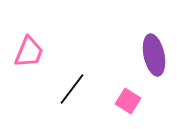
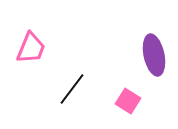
pink trapezoid: moved 2 px right, 4 px up
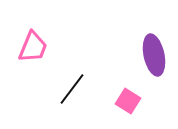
pink trapezoid: moved 2 px right, 1 px up
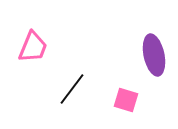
pink square: moved 2 px left, 1 px up; rotated 15 degrees counterclockwise
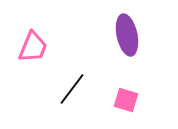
purple ellipse: moved 27 px left, 20 px up
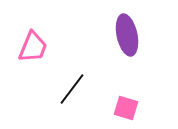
pink square: moved 8 px down
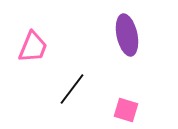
pink square: moved 2 px down
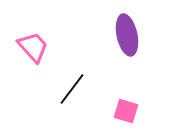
pink trapezoid: rotated 64 degrees counterclockwise
pink square: moved 1 px down
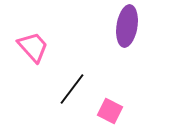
purple ellipse: moved 9 px up; rotated 21 degrees clockwise
pink square: moved 16 px left; rotated 10 degrees clockwise
